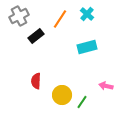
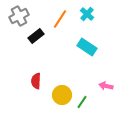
cyan rectangle: rotated 48 degrees clockwise
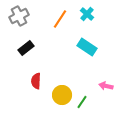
black rectangle: moved 10 px left, 12 px down
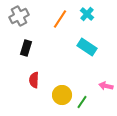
black rectangle: rotated 35 degrees counterclockwise
red semicircle: moved 2 px left, 1 px up
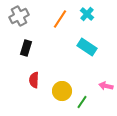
yellow circle: moved 4 px up
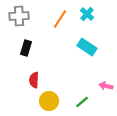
gray cross: rotated 24 degrees clockwise
yellow circle: moved 13 px left, 10 px down
green line: rotated 16 degrees clockwise
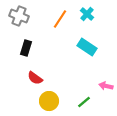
gray cross: rotated 24 degrees clockwise
red semicircle: moved 1 px right, 2 px up; rotated 56 degrees counterclockwise
green line: moved 2 px right
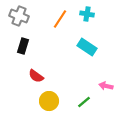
cyan cross: rotated 32 degrees counterclockwise
black rectangle: moved 3 px left, 2 px up
red semicircle: moved 1 px right, 2 px up
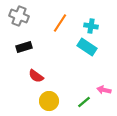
cyan cross: moved 4 px right, 12 px down
orange line: moved 4 px down
black rectangle: moved 1 px right, 1 px down; rotated 56 degrees clockwise
pink arrow: moved 2 px left, 4 px down
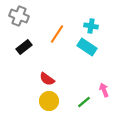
orange line: moved 3 px left, 11 px down
black rectangle: rotated 21 degrees counterclockwise
red semicircle: moved 11 px right, 3 px down
pink arrow: rotated 56 degrees clockwise
